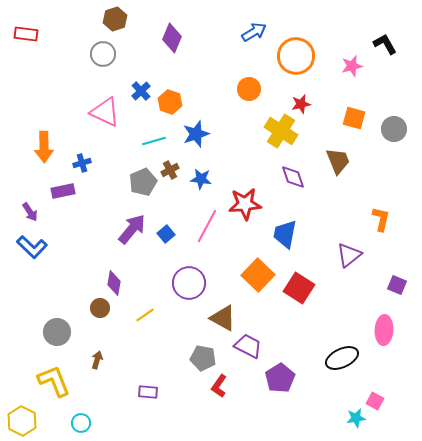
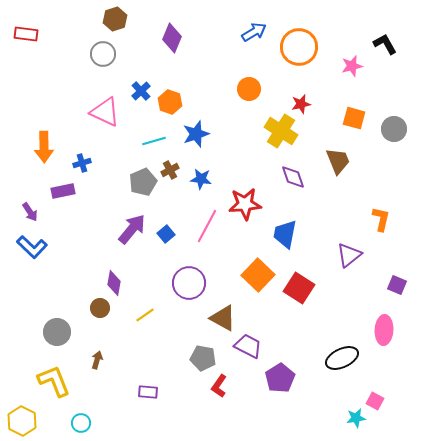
orange circle at (296, 56): moved 3 px right, 9 px up
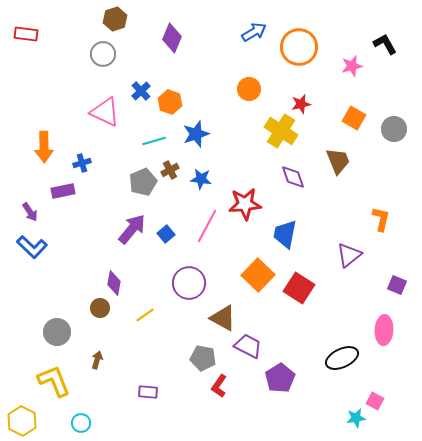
orange square at (354, 118): rotated 15 degrees clockwise
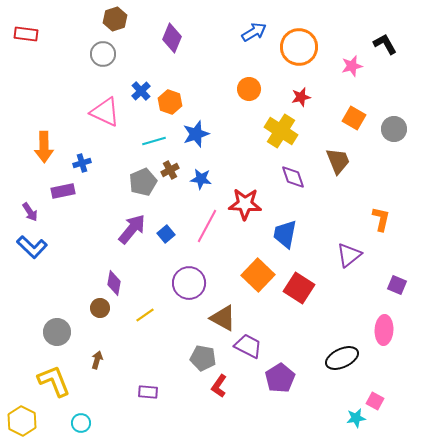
red star at (301, 104): moved 7 px up
red star at (245, 204): rotated 8 degrees clockwise
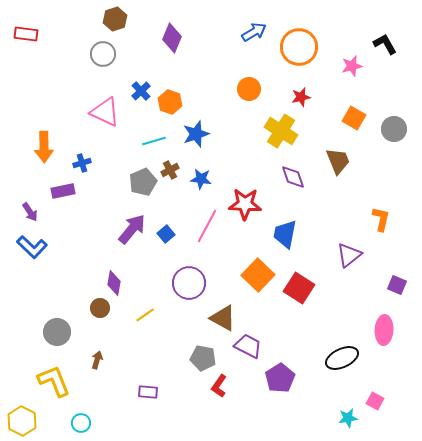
cyan star at (356, 418): moved 8 px left
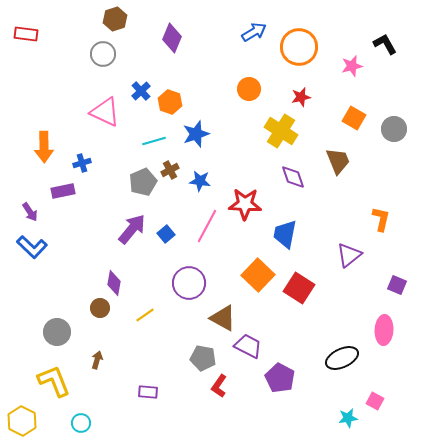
blue star at (201, 179): moved 1 px left, 2 px down
purple pentagon at (280, 378): rotated 12 degrees counterclockwise
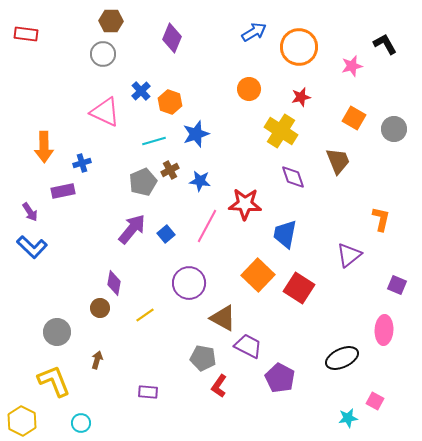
brown hexagon at (115, 19): moved 4 px left, 2 px down; rotated 20 degrees clockwise
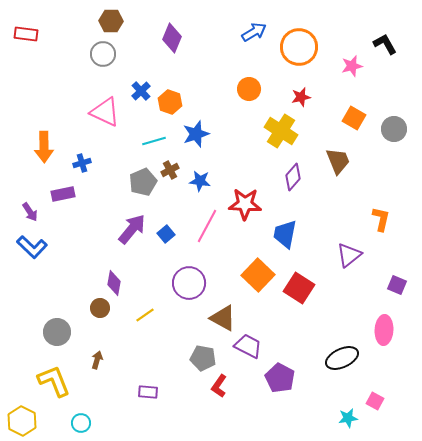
purple diamond at (293, 177): rotated 60 degrees clockwise
purple rectangle at (63, 191): moved 3 px down
